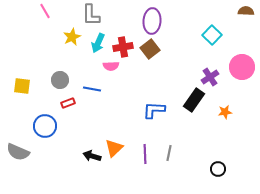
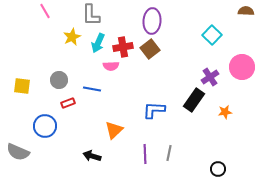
gray circle: moved 1 px left
orange triangle: moved 18 px up
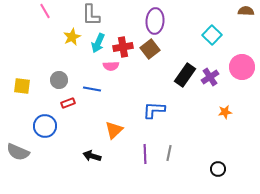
purple ellipse: moved 3 px right
black rectangle: moved 9 px left, 25 px up
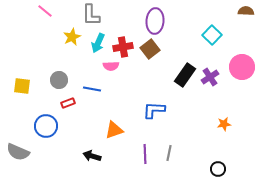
pink line: rotated 21 degrees counterclockwise
orange star: moved 1 px left, 12 px down
blue circle: moved 1 px right
orange triangle: rotated 24 degrees clockwise
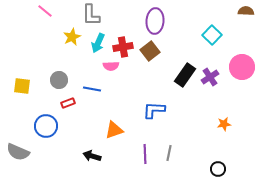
brown square: moved 2 px down
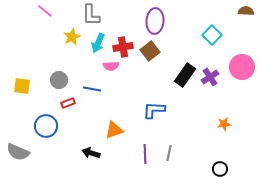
black arrow: moved 1 px left, 3 px up
black circle: moved 2 px right
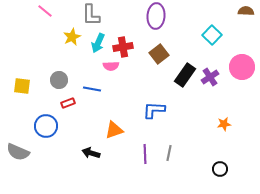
purple ellipse: moved 1 px right, 5 px up
brown square: moved 9 px right, 3 px down
